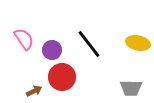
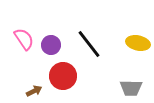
purple circle: moved 1 px left, 5 px up
red circle: moved 1 px right, 1 px up
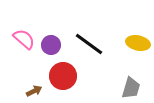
pink semicircle: rotated 15 degrees counterclockwise
black line: rotated 16 degrees counterclockwise
gray trapezoid: rotated 75 degrees counterclockwise
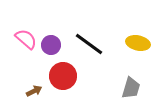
pink semicircle: moved 2 px right
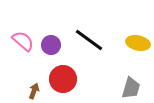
pink semicircle: moved 3 px left, 2 px down
black line: moved 4 px up
red circle: moved 3 px down
brown arrow: rotated 42 degrees counterclockwise
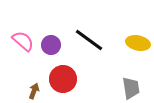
gray trapezoid: rotated 25 degrees counterclockwise
